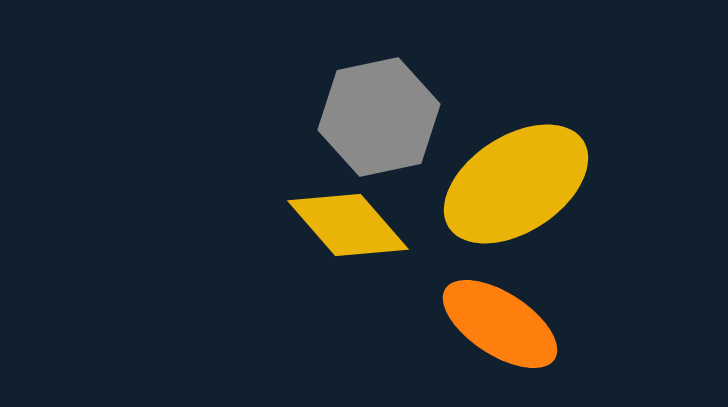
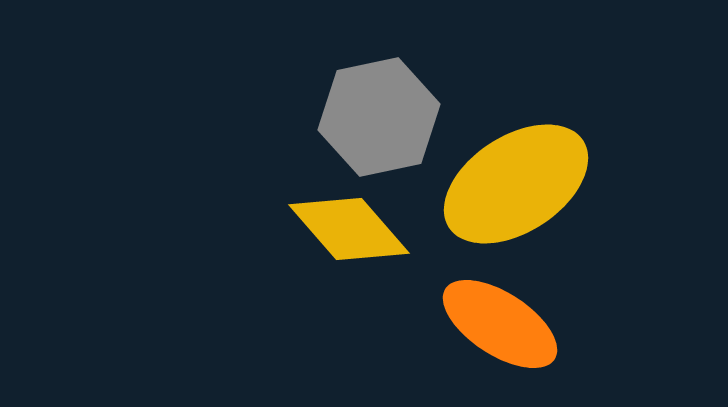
yellow diamond: moved 1 px right, 4 px down
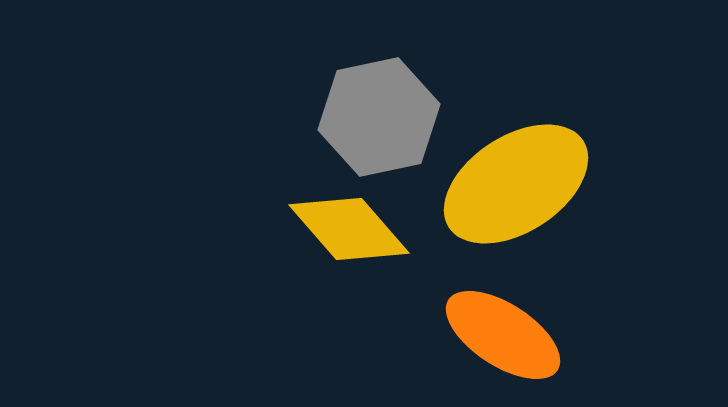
orange ellipse: moved 3 px right, 11 px down
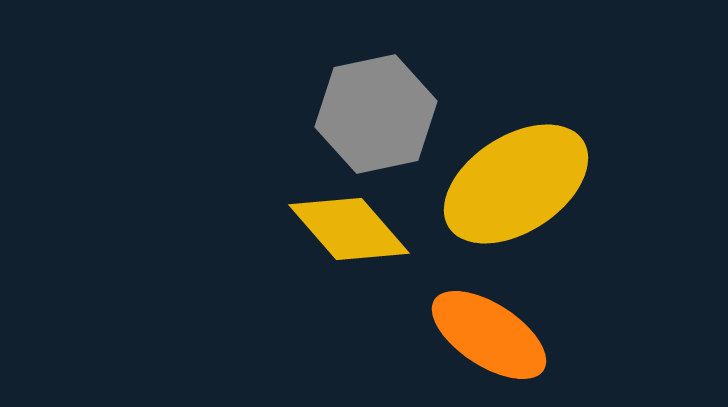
gray hexagon: moved 3 px left, 3 px up
orange ellipse: moved 14 px left
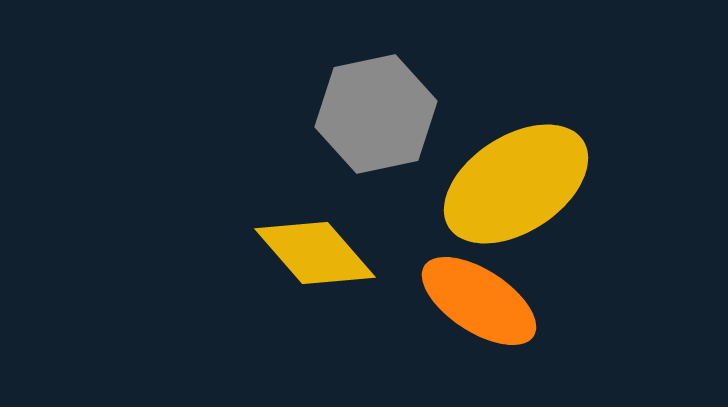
yellow diamond: moved 34 px left, 24 px down
orange ellipse: moved 10 px left, 34 px up
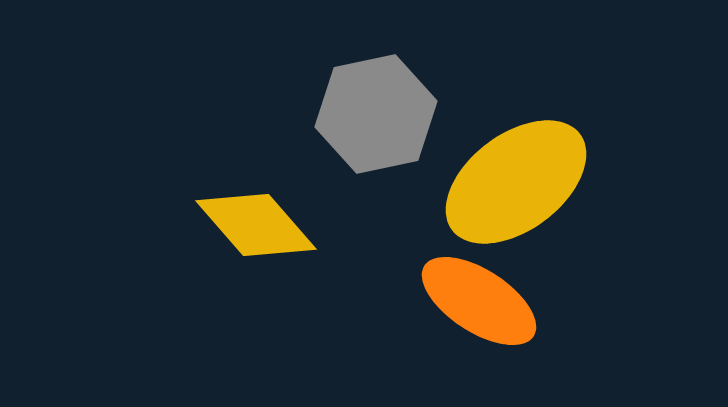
yellow ellipse: moved 2 px up; rotated 4 degrees counterclockwise
yellow diamond: moved 59 px left, 28 px up
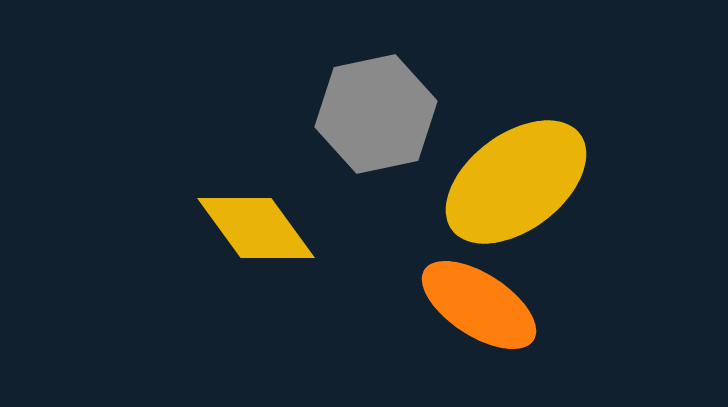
yellow diamond: moved 3 px down; rotated 5 degrees clockwise
orange ellipse: moved 4 px down
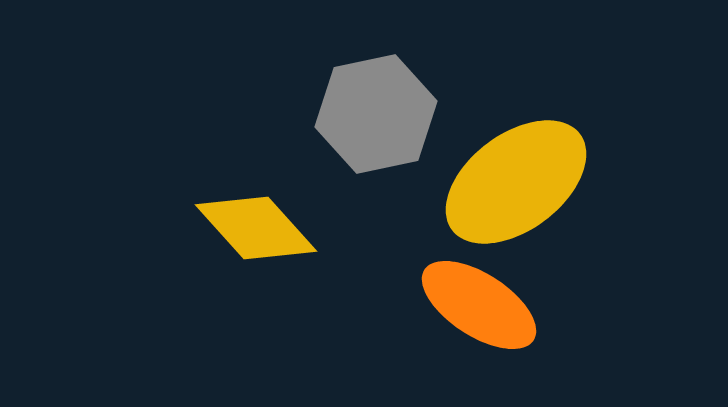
yellow diamond: rotated 6 degrees counterclockwise
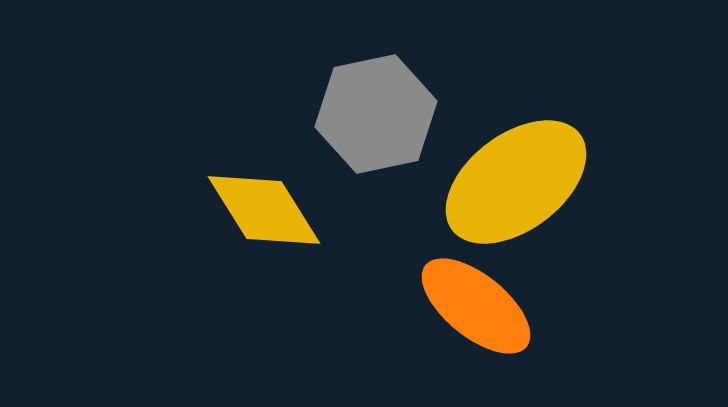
yellow diamond: moved 8 px right, 18 px up; rotated 10 degrees clockwise
orange ellipse: moved 3 px left, 1 px down; rotated 6 degrees clockwise
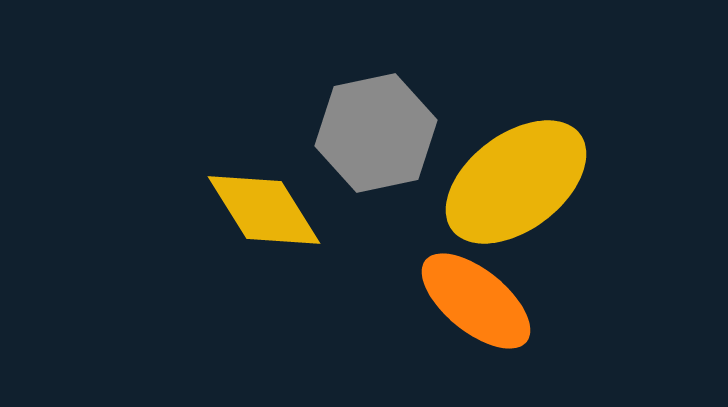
gray hexagon: moved 19 px down
orange ellipse: moved 5 px up
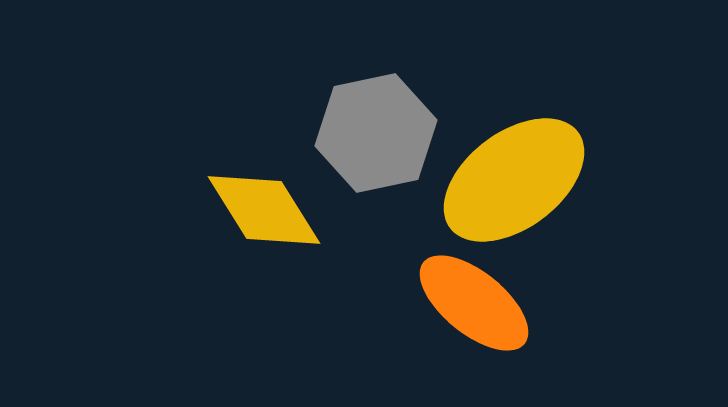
yellow ellipse: moved 2 px left, 2 px up
orange ellipse: moved 2 px left, 2 px down
